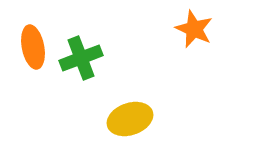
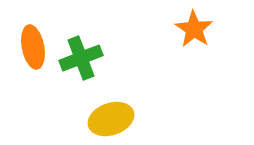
orange star: rotated 9 degrees clockwise
yellow ellipse: moved 19 px left
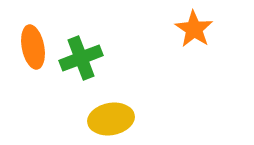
yellow ellipse: rotated 9 degrees clockwise
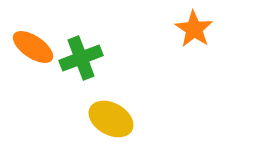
orange ellipse: rotated 45 degrees counterclockwise
yellow ellipse: rotated 39 degrees clockwise
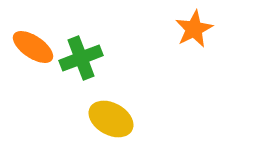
orange star: rotated 12 degrees clockwise
